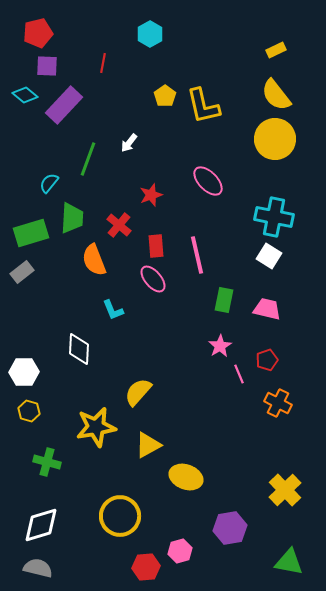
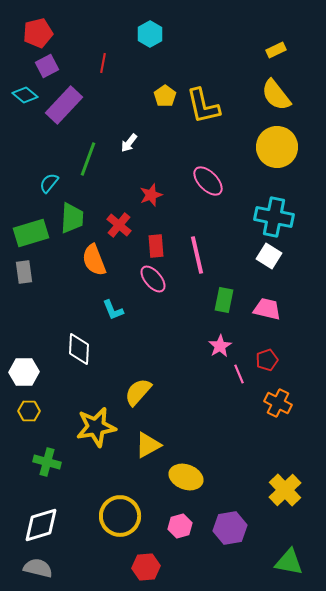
purple square at (47, 66): rotated 30 degrees counterclockwise
yellow circle at (275, 139): moved 2 px right, 8 px down
gray rectangle at (22, 272): moved 2 px right; rotated 60 degrees counterclockwise
yellow hexagon at (29, 411): rotated 15 degrees counterclockwise
pink hexagon at (180, 551): moved 25 px up
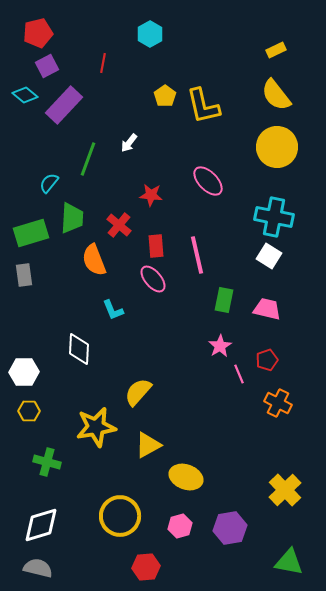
red star at (151, 195): rotated 25 degrees clockwise
gray rectangle at (24, 272): moved 3 px down
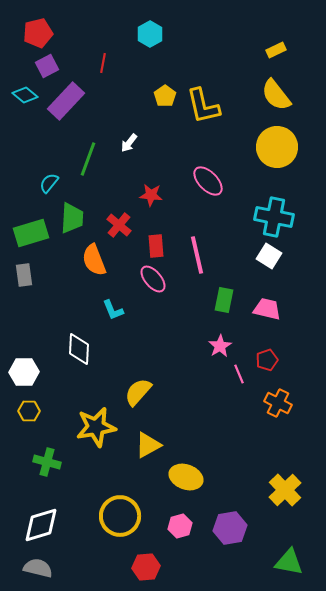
purple rectangle at (64, 105): moved 2 px right, 4 px up
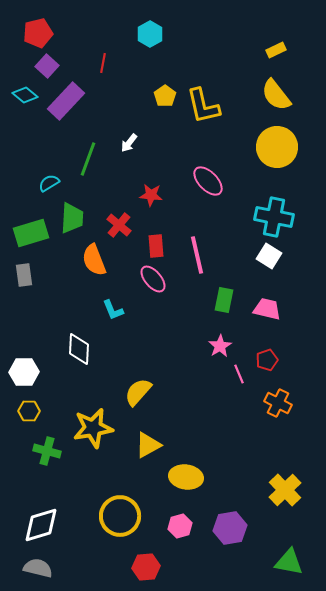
purple square at (47, 66): rotated 20 degrees counterclockwise
cyan semicircle at (49, 183): rotated 20 degrees clockwise
yellow star at (96, 427): moved 3 px left, 1 px down
green cross at (47, 462): moved 11 px up
yellow ellipse at (186, 477): rotated 12 degrees counterclockwise
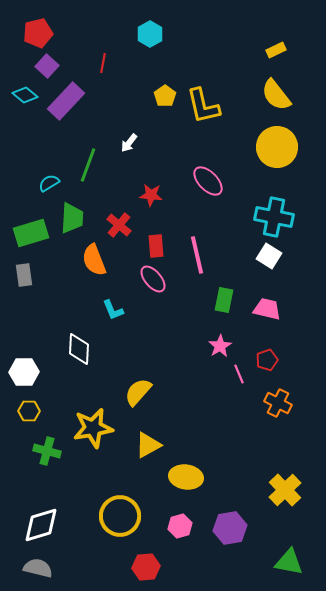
green line at (88, 159): moved 6 px down
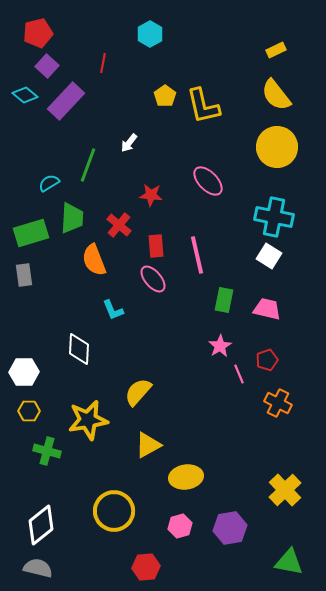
yellow star at (93, 428): moved 5 px left, 8 px up
yellow ellipse at (186, 477): rotated 16 degrees counterclockwise
yellow circle at (120, 516): moved 6 px left, 5 px up
white diamond at (41, 525): rotated 21 degrees counterclockwise
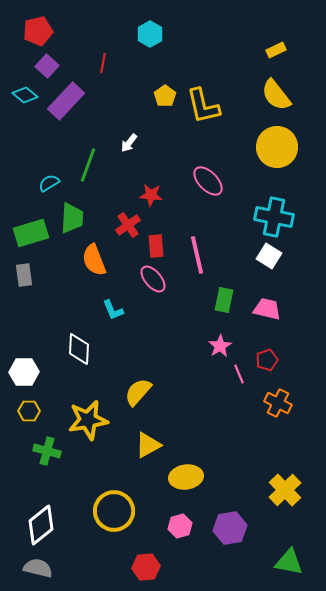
red pentagon at (38, 33): moved 2 px up
red cross at (119, 225): moved 9 px right; rotated 15 degrees clockwise
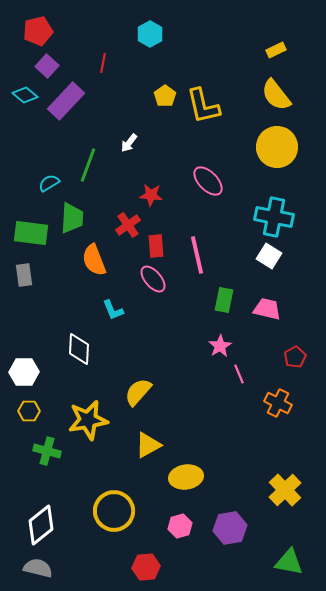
green rectangle at (31, 233): rotated 24 degrees clockwise
red pentagon at (267, 360): moved 28 px right, 3 px up; rotated 10 degrees counterclockwise
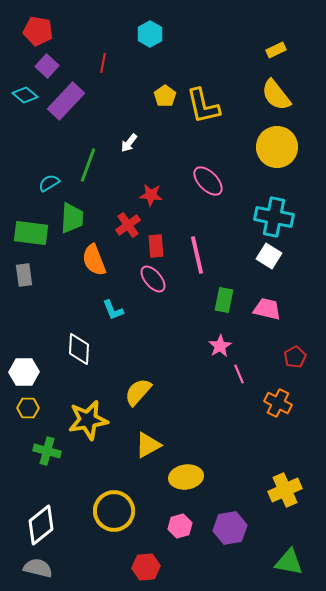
red pentagon at (38, 31): rotated 24 degrees clockwise
yellow hexagon at (29, 411): moved 1 px left, 3 px up
yellow cross at (285, 490): rotated 20 degrees clockwise
